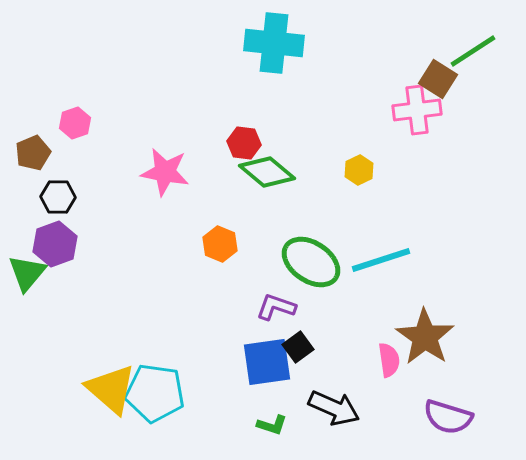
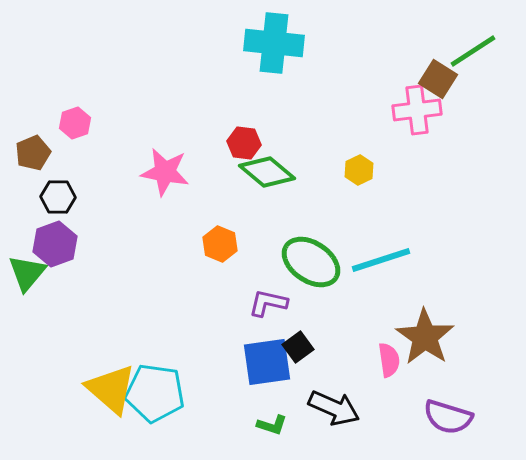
purple L-shape: moved 8 px left, 4 px up; rotated 6 degrees counterclockwise
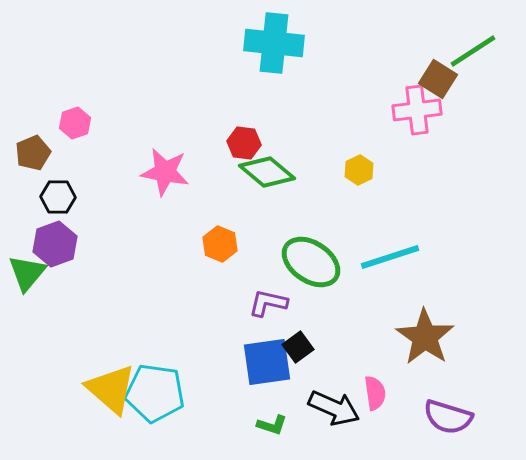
cyan line: moved 9 px right, 3 px up
pink semicircle: moved 14 px left, 33 px down
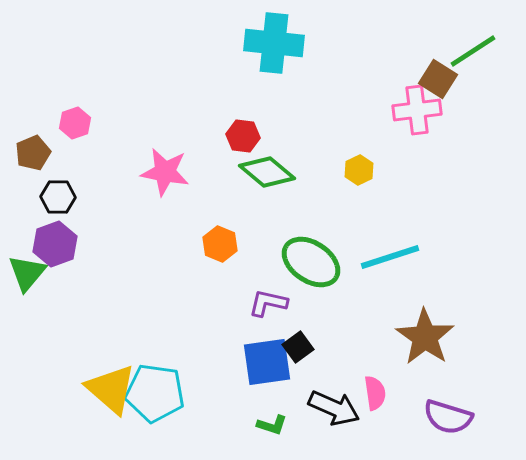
red hexagon: moved 1 px left, 7 px up
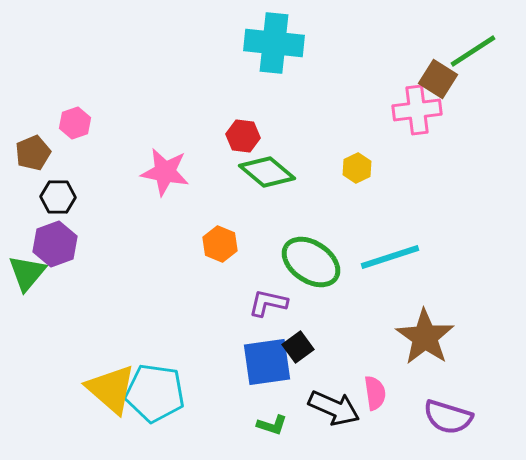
yellow hexagon: moved 2 px left, 2 px up
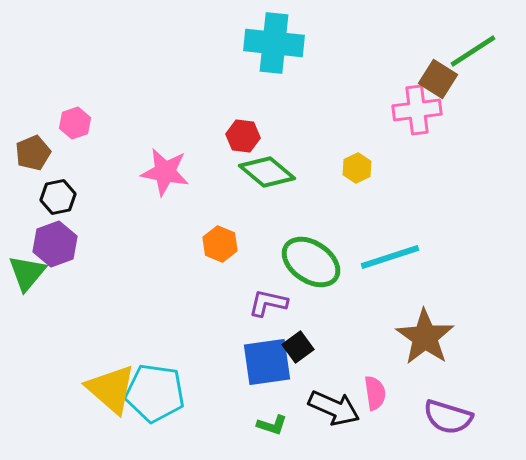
black hexagon: rotated 12 degrees counterclockwise
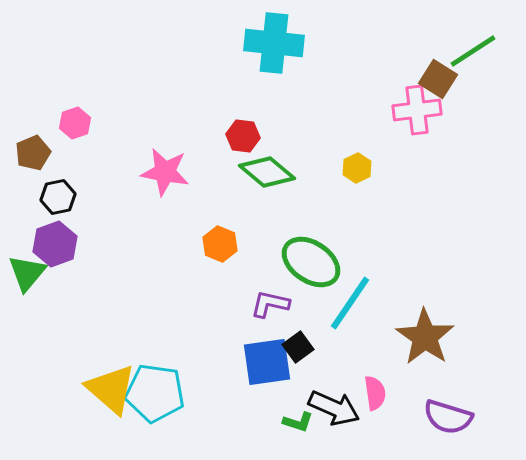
cyan line: moved 40 px left, 46 px down; rotated 38 degrees counterclockwise
purple L-shape: moved 2 px right, 1 px down
green L-shape: moved 26 px right, 3 px up
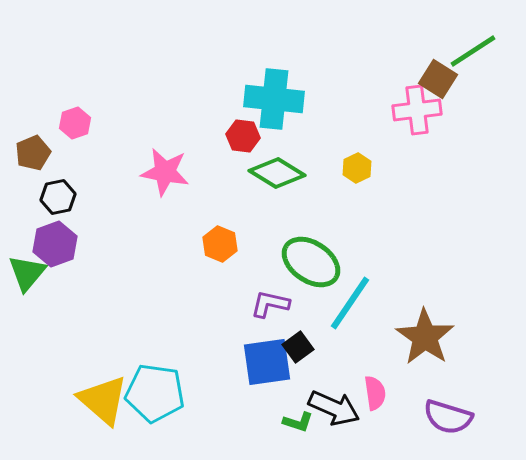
cyan cross: moved 56 px down
green diamond: moved 10 px right, 1 px down; rotated 8 degrees counterclockwise
yellow triangle: moved 8 px left, 11 px down
